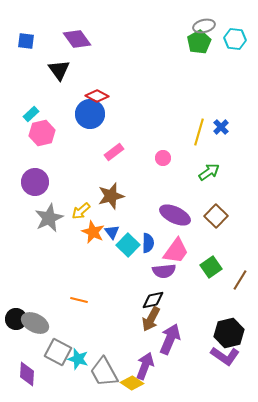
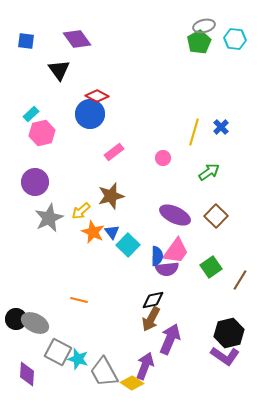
yellow line at (199, 132): moved 5 px left
blue semicircle at (148, 243): moved 9 px right, 13 px down
purple semicircle at (164, 271): moved 3 px right, 2 px up
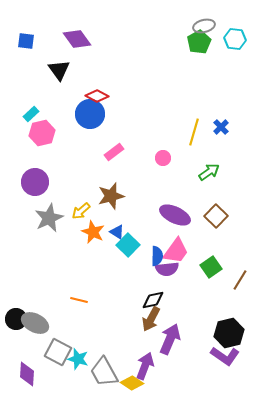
blue triangle at (112, 232): moved 5 px right; rotated 21 degrees counterclockwise
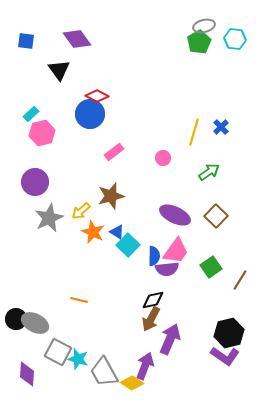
blue semicircle at (157, 256): moved 3 px left
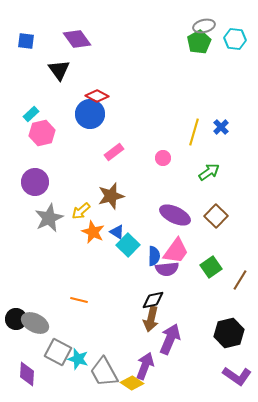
brown arrow at (151, 319): rotated 15 degrees counterclockwise
purple L-shape at (225, 356): moved 12 px right, 20 px down
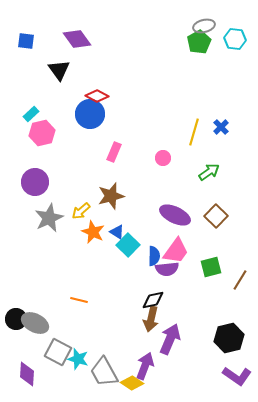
pink rectangle at (114, 152): rotated 30 degrees counterclockwise
green square at (211, 267): rotated 20 degrees clockwise
black hexagon at (229, 333): moved 5 px down
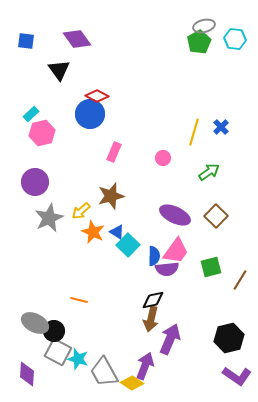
black circle at (16, 319): moved 38 px right, 12 px down
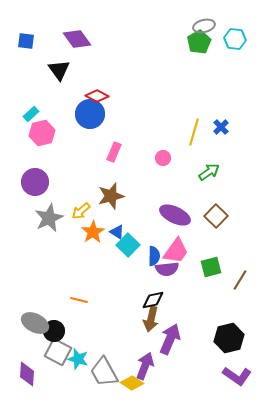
orange star at (93, 232): rotated 15 degrees clockwise
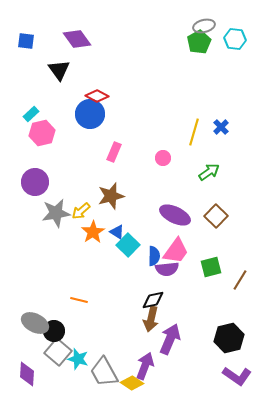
gray star at (49, 218): moved 7 px right, 5 px up; rotated 16 degrees clockwise
gray square at (58, 352): rotated 12 degrees clockwise
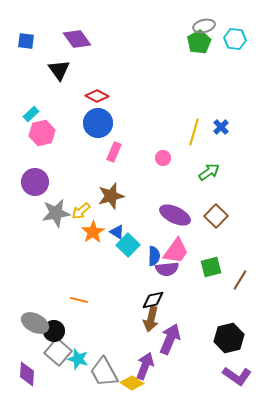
blue circle at (90, 114): moved 8 px right, 9 px down
